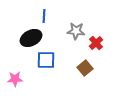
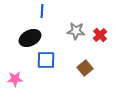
blue line: moved 2 px left, 5 px up
black ellipse: moved 1 px left
red cross: moved 4 px right, 8 px up
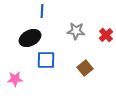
red cross: moved 6 px right
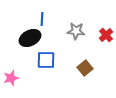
blue line: moved 8 px down
pink star: moved 4 px left, 1 px up; rotated 14 degrees counterclockwise
